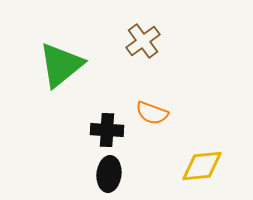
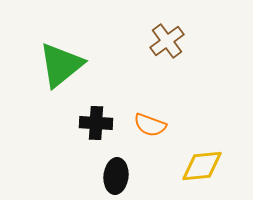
brown cross: moved 24 px right
orange semicircle: moved 2 px left, 12 px down
black cross: moved 11 px left, 7 px up
black ellipse: moved 7 px right, 2 px down
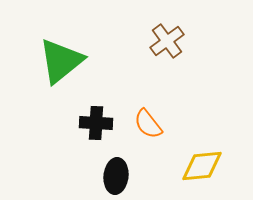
green triangle: moved 4 px up
orange semicircle: moved 2 px left, 1 px up; rotated 32 degrees clockwise
